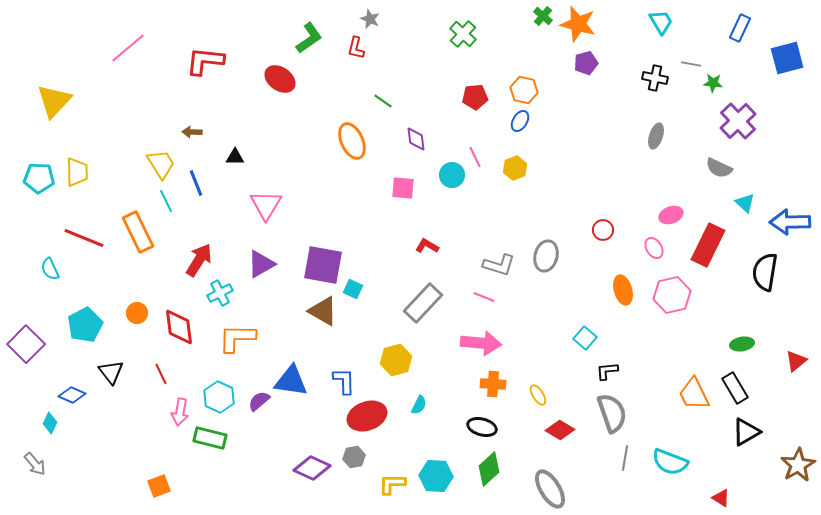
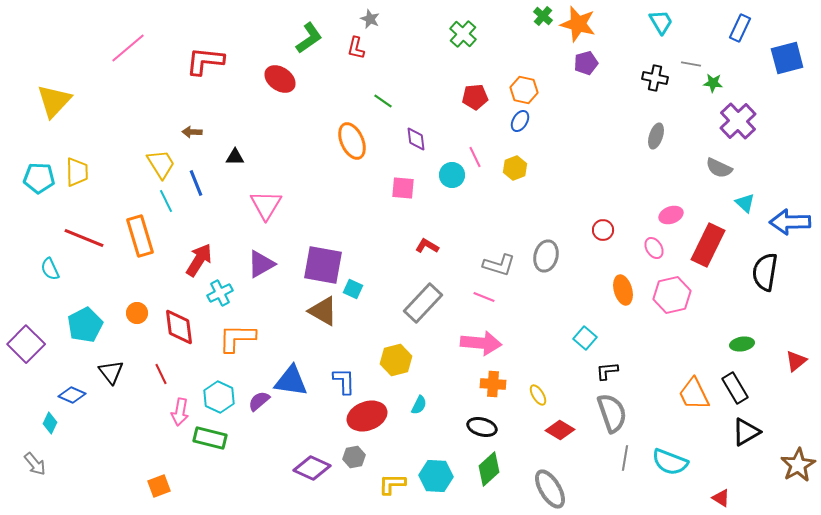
orange rectangle at (138, 232): moved 2 px right, 4 px down; rotated 9 degrees clockwise
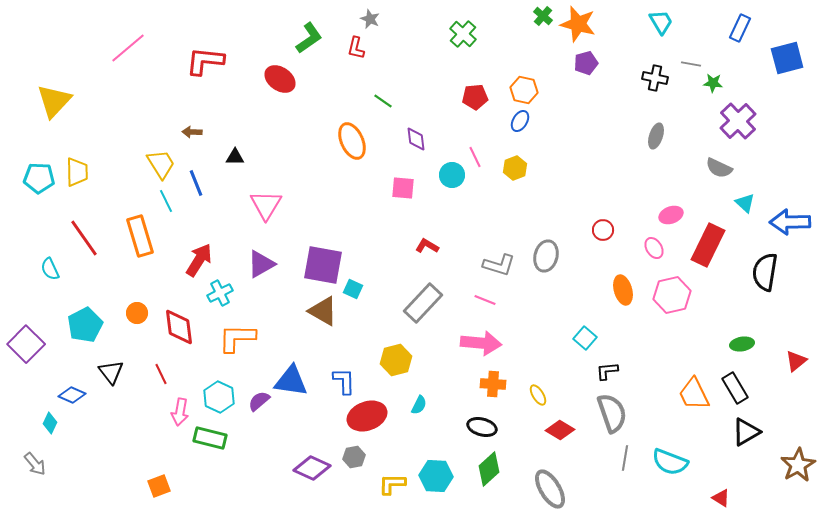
red line at (84, 238): rotated 33 degrees clockwise
pink line at (484, 297): moved 1 px right, 3 px down
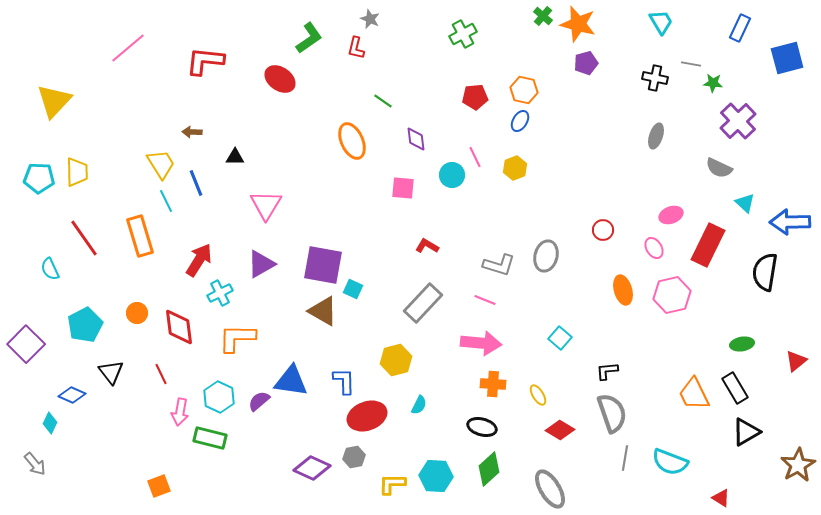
green cross at (463, 34): rotated 20 degrees clockwise
cyan square at (585, 338): moved 25 px left
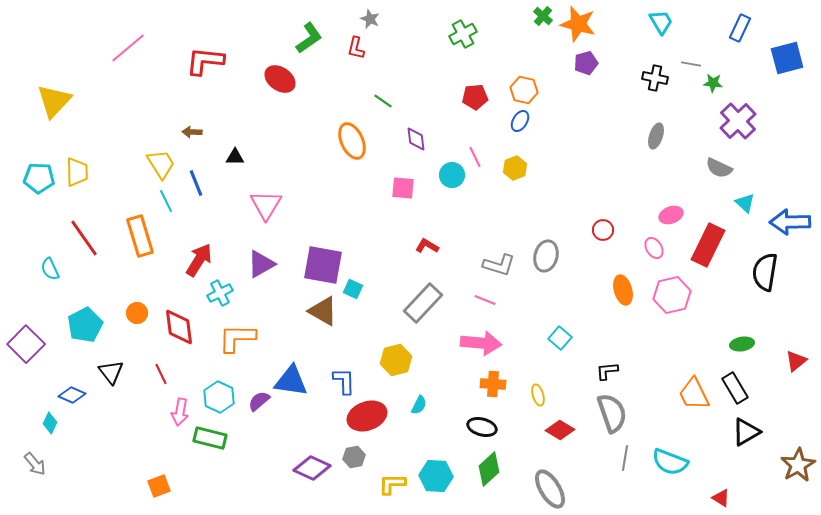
yellow ellipse at (538, 395): rotated 15 degrees clockwise
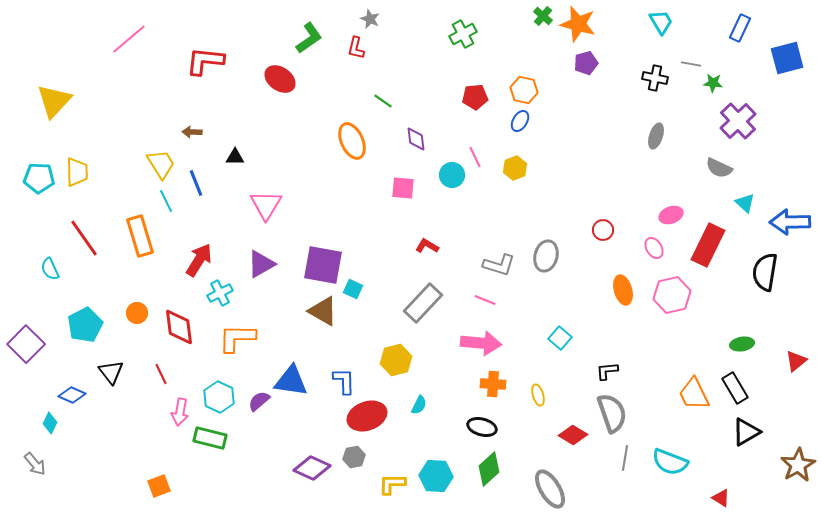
pink line at (128, 48): moved 1 px right, 9 px up
red diamond at (560, 430): moved 13 px right, 5 px down
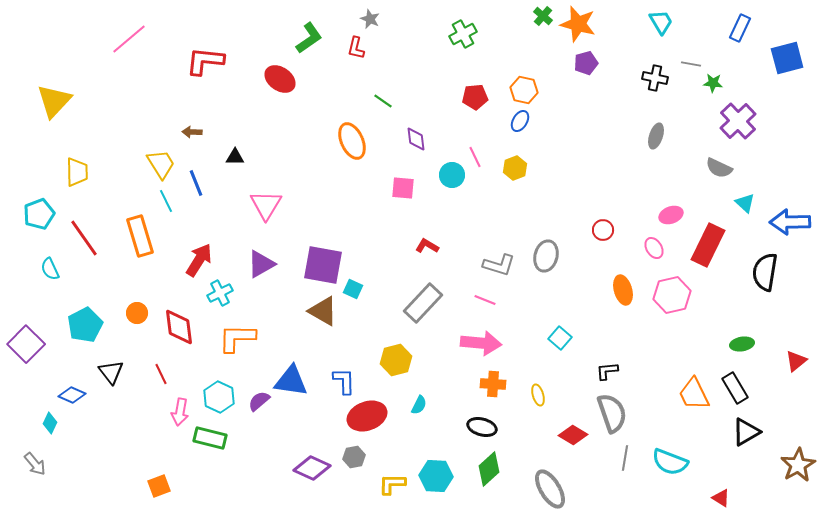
cyan pentagon at (39, 178): moved 36 px down; rotated 24 degrees counterclockwise
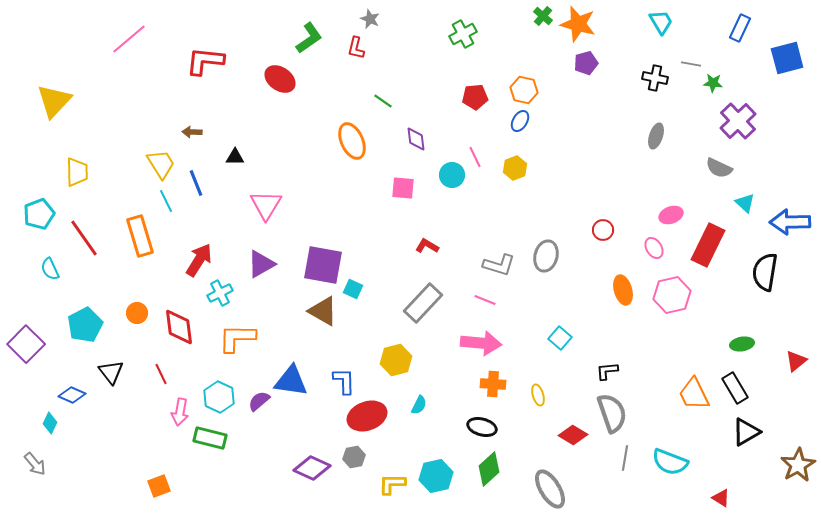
cyan hexagon at (436, 476): rotated 16 degrees counterclockwise
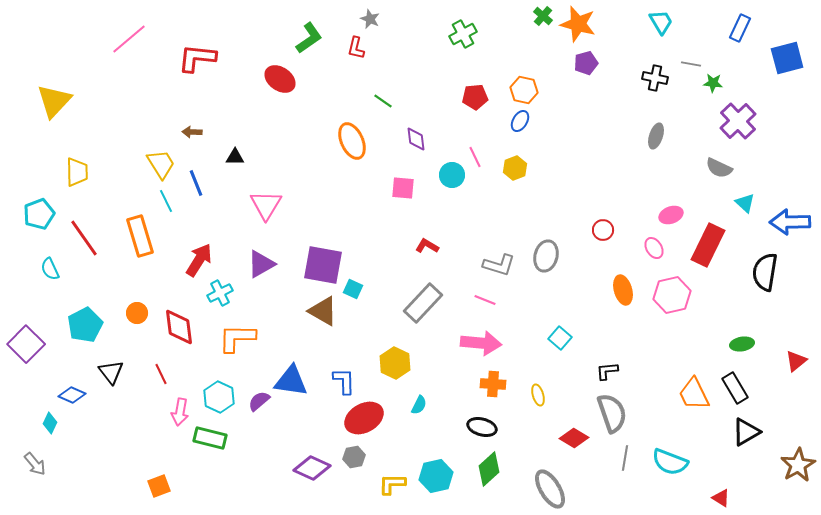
red L-shape at (205, 61): moved 8 px left, 3 px up
yellow hexagon at (396, 360): moved 1 px left, 3 px down; rotated 20 degrees counterclockwise
red ellipse at (367, 416): moved 3 px left, 2 px down; rotated 9 degrees counterclockwise
red diamond at (573, 435): moved 1 px right, 3 px down
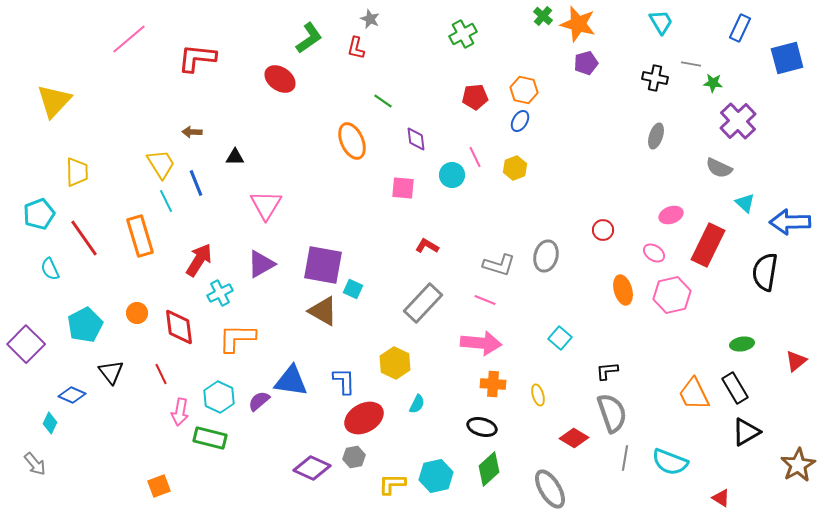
pink ellipse at (654, 248): moved 5 px down; rotated 25 degrees counterclockwise
cyan semicircle at (419, 405): moved 2 px left, 1 px up
